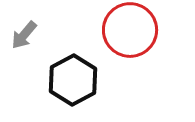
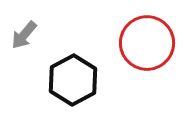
red circle: moved 17 px right, 13 px down
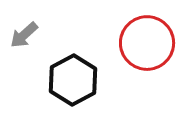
gray arrow: rotated 8 degrees clockwise
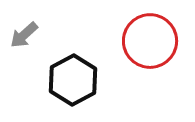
red circle: moved 3 px right, 2 px up
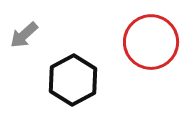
red circle: moved 1 px right, 1 px down
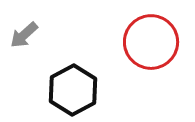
black hexagon: moved 10 px down
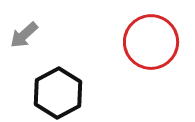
black hexagon: moved 15 px left, 3 px down
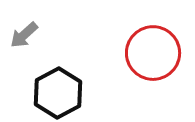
red circle: moved 2 px right, 11 px down
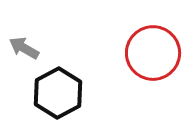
gray arrow: moved 13 px down; rotated 72 degrees clockwise
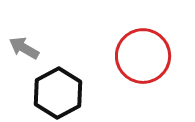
red circle: moved 10 px left, 3 px down
